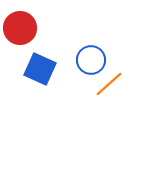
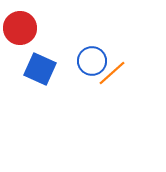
blue circle: moved 1 px right, 1 px down
orange line: moved 3 px right, 11 px up
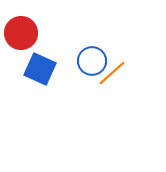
red circle: moved 1 px right, 5 px down
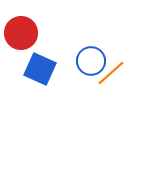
blue circle: moved 1 px left
orange line: moved 1 px left
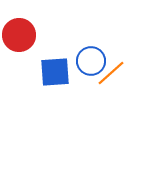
red circle: moved 2 px left, 2 px down
blue square: moved 15 px right, 3 px down; rotated 28 degrees counterclockwise
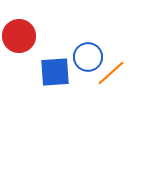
red circle: moved 1 px down
blue circle: moved 3 px left, 4 px up
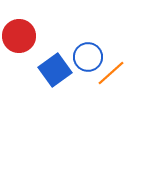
blue square: moved 2 px up; rotated 32 degrees counterclockwise
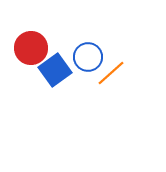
red circle: moved 12 px right, 12 px down
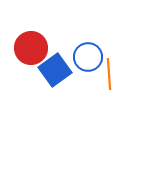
orange line: moved 2 px left, 1 px down; rotated 52 degrees counterclockwise
